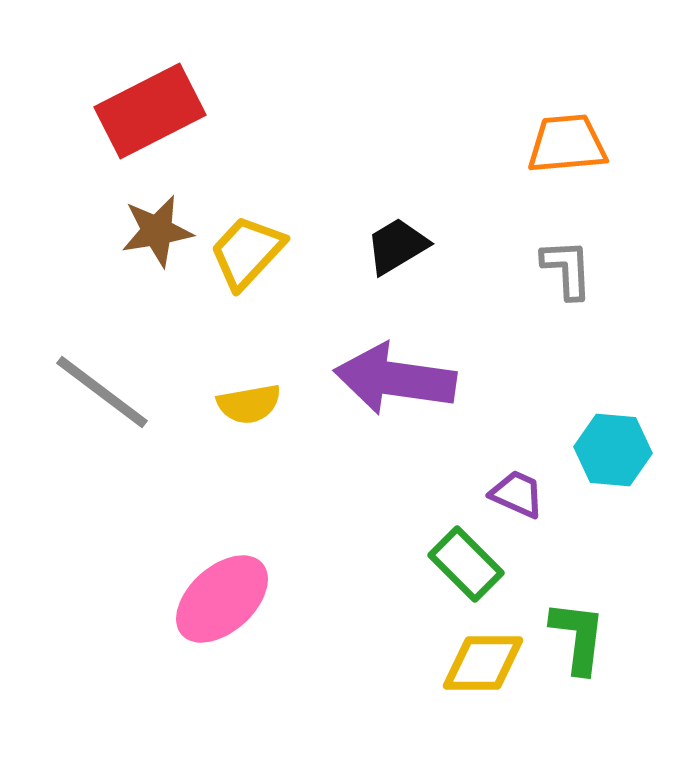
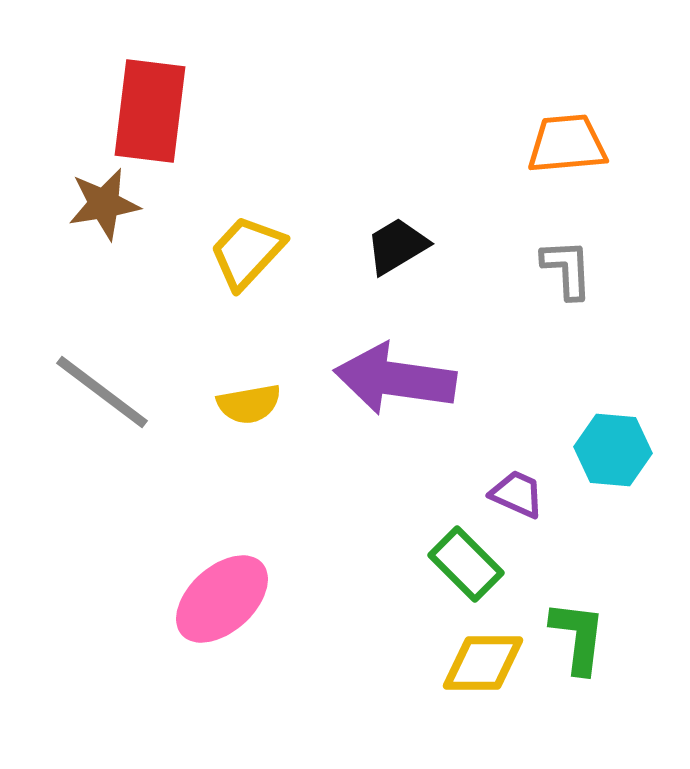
red rectangle: rotated 56 degrees counterclockwise
brown star: moved 53 px left, 27 px up
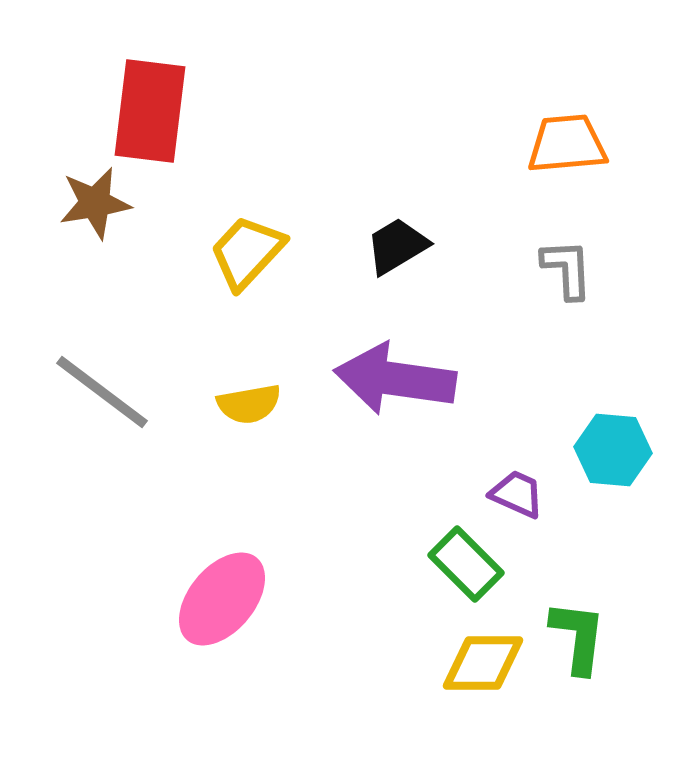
brown star: moved 9 px left, 1 px up
pink ellipse: rotated 8 degrees counterclockwise
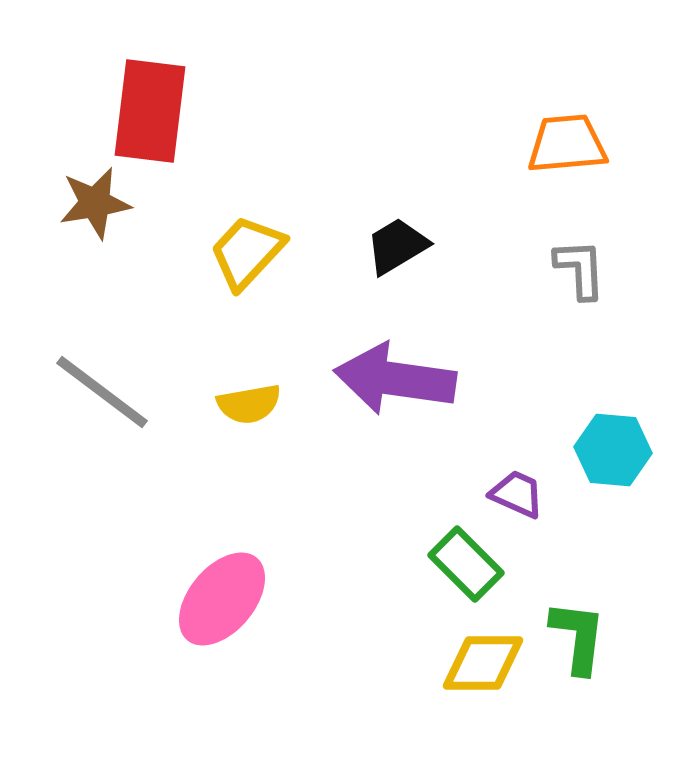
gray L-shape: moved 13 px right
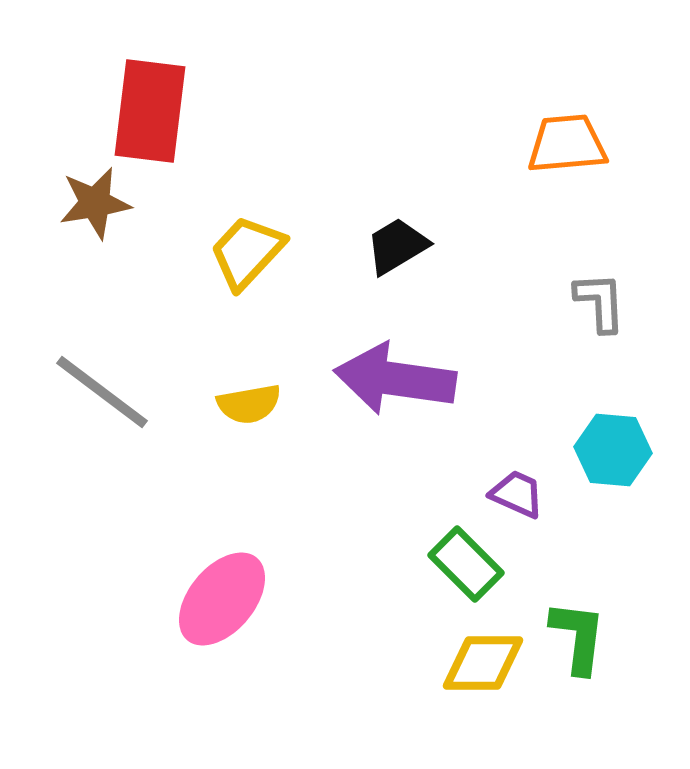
gray L-shape: moved 20 px right, 33 px down
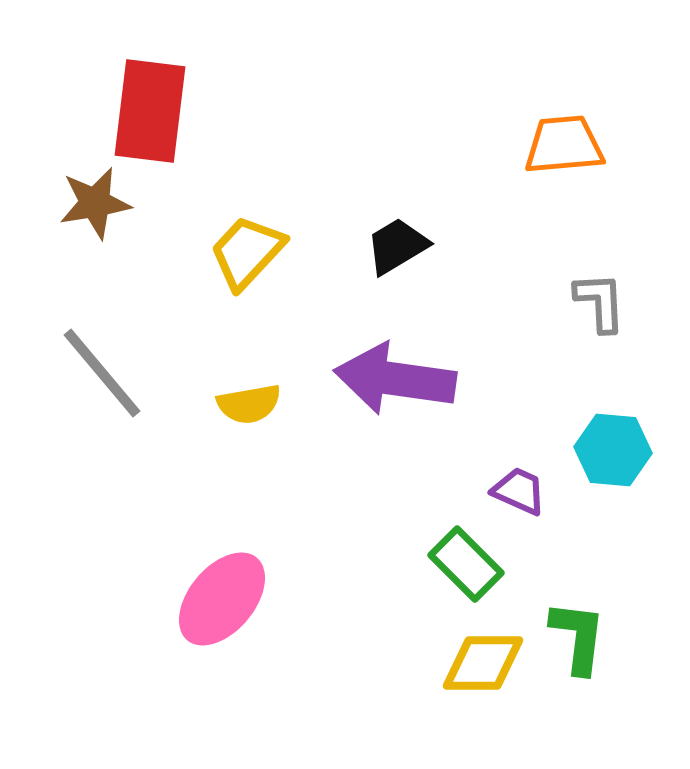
orange trapezoid: moved 3 px left, 1 px down
gray line: moved 19 px up; rotated 13 degrees clockwise
purple trapezoid: moved 2 px right, 3 px up
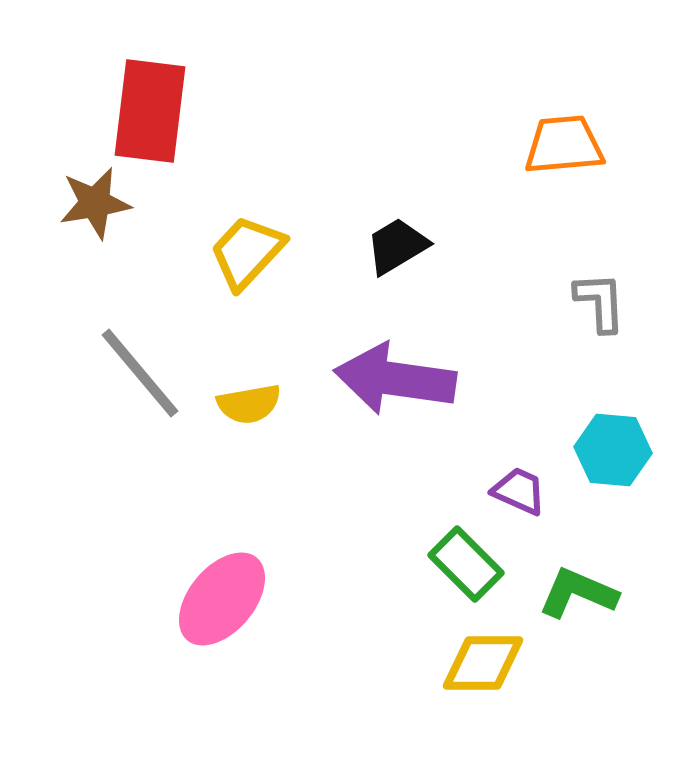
gray line: moved 38 px right
green L-shape: moved 44 px up; rotated 74 degrees counterclockwise
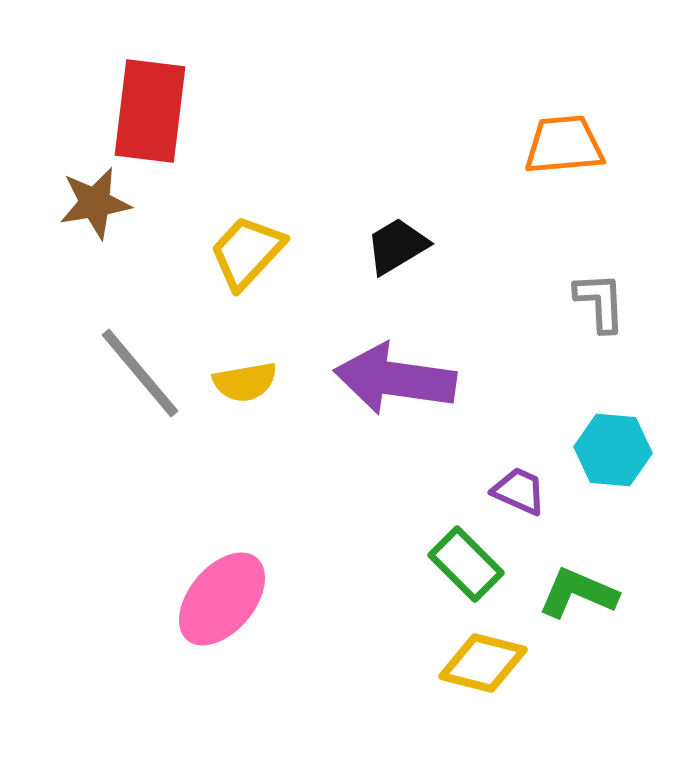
yellow semicircle: moved 4 px left, 22 px up
yellow diamond: rotated 14 degrees clockwise
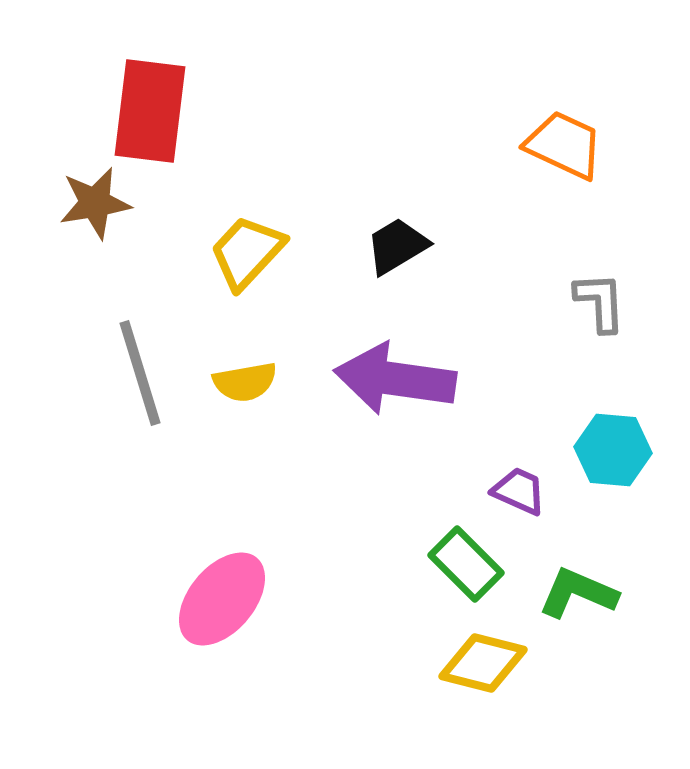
orange trapezoid: rotated 30 degrees clockwise
gray line: rotated 23 degrees clockwise
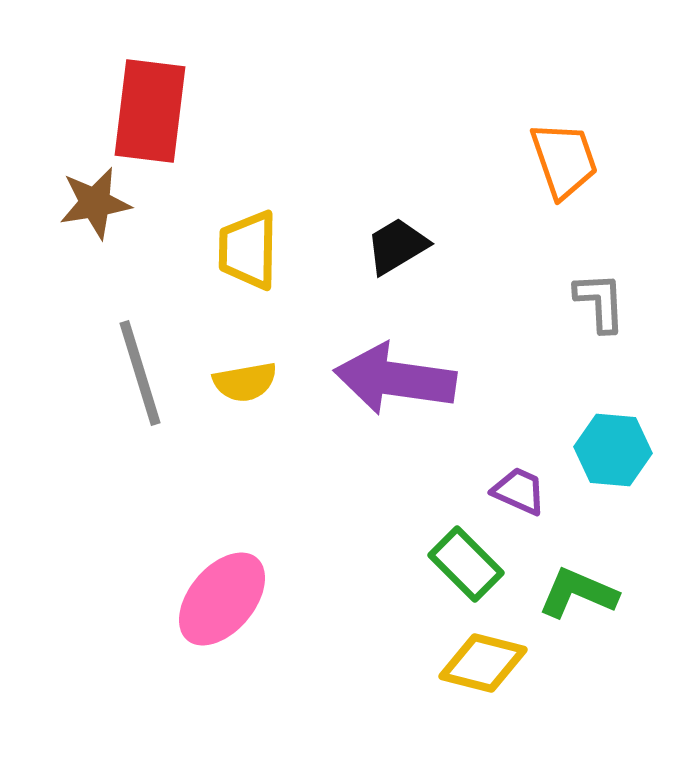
orange trapezoid: moved 15 px down; rotated 46 degrees clockwise
yellow trapezoid: moved 1 px right, 2 px up; rotated 42 degrees counterclockwise
